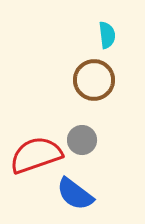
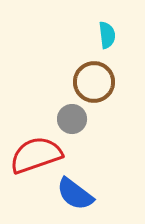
brown circle: moved 2 px down
gray circle: moved 10 px left, 21 px up
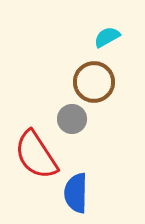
cyan semicircle: moved 2 px down; rotated 112 degrees counterclockwise
red semicircle: rotated 104 degrees counterclockwise
blue semicircle: moved 1 px right, 1 px up; rotated 54 degrees clockwise
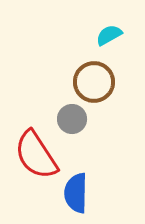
cyan semicircle: moved 2 px right, 2 px up
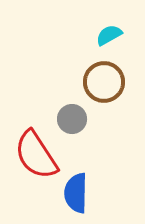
brown circle: moved 10 px right
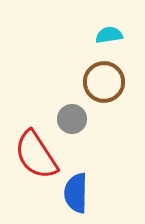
cyan semicircle: rotated 20 degrees clockwise
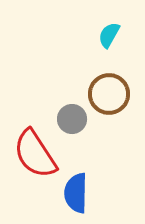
cyan semicircle: rotated 52 degrees counterclockwise
brown circle: moved 5 px right, 12 px down
red semicircle: moved 1 px left, 1 px up
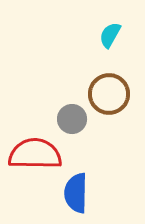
cyan semicircle: moved 1 px right
red semicircle: rotated 124 degrees clockwise
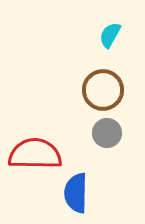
brown circle: moved 6 px left, 4 px up
gray circle: moved 35 px right, 14 px down
